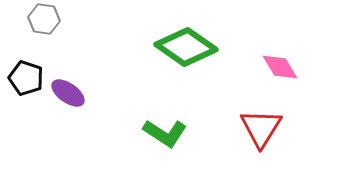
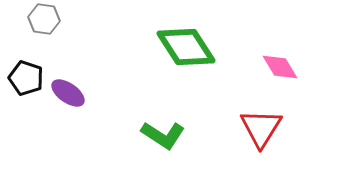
green diamond: rotated 22 degrees clockwise
green L-shape: moved 2 px left, 2 px down
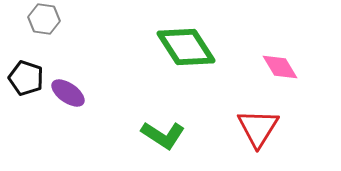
red triangle: moved 3 px left
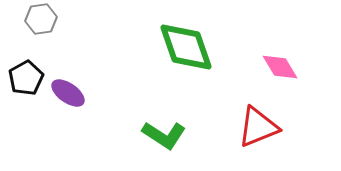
gray hexagon: moved 3 px left; rotated 16 degrees counterclockwise
green diamond: rotated 14 degrees clockwise
black pentagon: rotated 24 degrees clockwise
red triangle: moved 1 px up; rotated 36 degrees clockwise
green L-shape: moved 1 px right
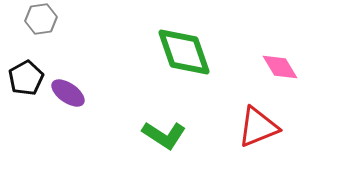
green diamond: moved 2 px left, 5 px down
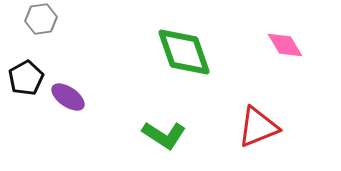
pink diamond: moved 5 px right, 22 px up
purple ellipse: moved 4 px down
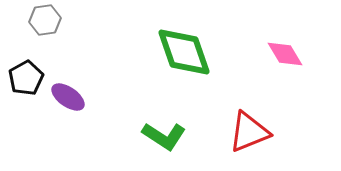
gray hexagon: moved 4 px right, 1 px down
pink diamond: moved 9 px down
red triangle: moved 9 px left, 5 px down
green L-shape: moved 1 px down
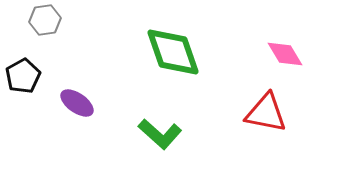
green diamond: moved 11 px left
black pentagon: moved 3 px left, 2 px up
purple ellipse: moved 9 px right, 6 px down
red triangle: moved 17 px right, 19 px up; rotated 33 degrees clockwise
green L-shape: moved 4 px left, 2 px up; rotated 9 degrees clockwise
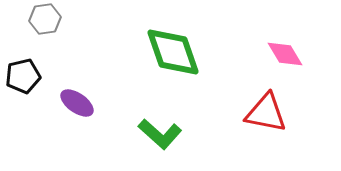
gray hexagon: moved 1 px up
black pentagon: rotated 16 degrees clockwise
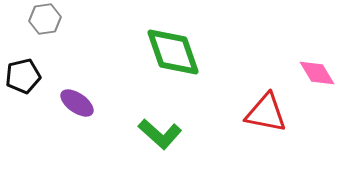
pink diamond: moved 32 px right, 19 px down
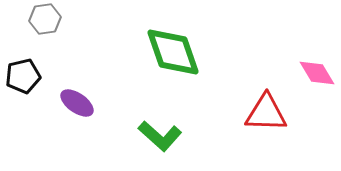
red triangle: rotated 9 degrees counterclockwise
green L-shape: moved 2 px down
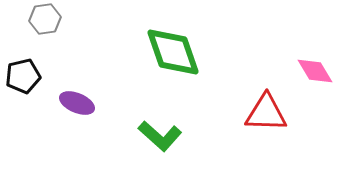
pink diamond: moved 2 px left, 2 px up
purple ellipse: rotated 12 degrees counterclockwise
